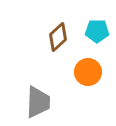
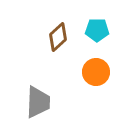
cyan pentagon: moved 1 px up
orange circle: moved 8 px right
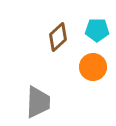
orange circle: moved 3 px left, 5 px up
